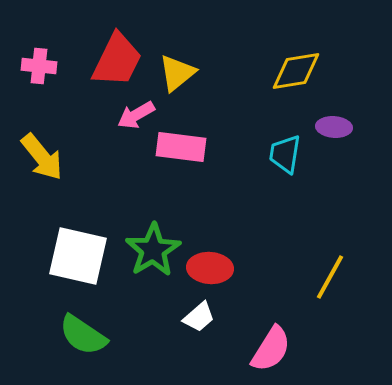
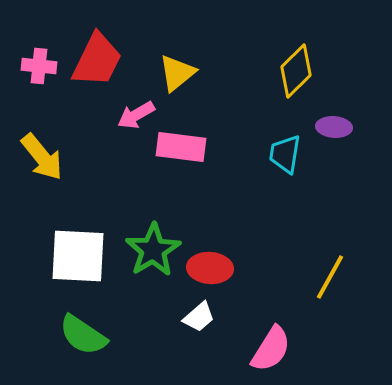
red trapezoid: moved 20 px left
yellow diamond: rotated 36 degrees counterclockwise
white square: rotated 10 degrees counterclockwise
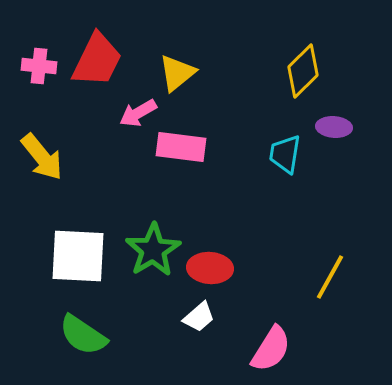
yellow diamond: moved 7 px right
pink arrow: moved 2 px right, 2 px up
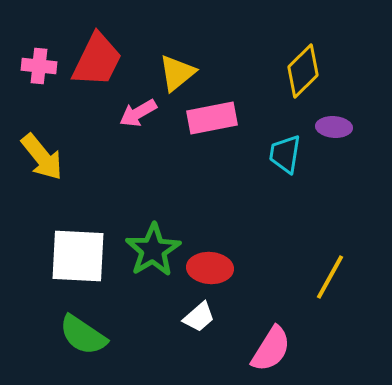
pink rectangle: moved 31 px right, 29 px up; rotated 18 degrees counterclockwise
